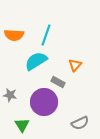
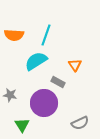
orange triangle: rotated 16 degrees counterclockwise
purple circle: moved 1 px down
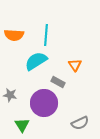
cyan line: rotated 15 degrees counterclockwise
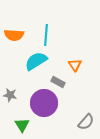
gray semicircle: moved 6 px right, 1 px up; rotated 24 degrees counterclockwise
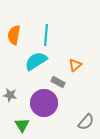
orange semicircle: rotated 96 degrees clockwise
orange triangle: rotated 24 degrees clockwise
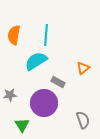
orange triangle: moved 8 px right, 3 px down
gray star: rotated 16 degrees counterclockwise
gray semicircle: moved 3 px left, 2 px up; rotated 60 degrees counterclockwise
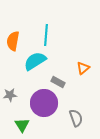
orange semicircle: moved 1 px left, 6 px down
cyan semicircle: moved 1 px left
gray semicircle: moved 7 px left, 2 px up
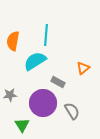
purple circle: moved 1 px left
gray semicircle: moved 4 px left, 7 px up; rotated 12 degrees counterclockwise
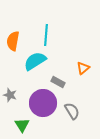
gray star: rotated 24 degrees clockwise
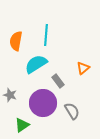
orange semicircle: moved 3 px right
cyan semicircle: moved 1 px right, 3 px down
gray rectangle: moved 1 px up; rotated 24 degrees clockwise
green triangle: rotated 28 degrees clockwise
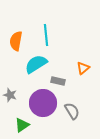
cyan line: rotated 10 degrees counterclockwise
gray rectangle: rotated 40 degrees counterclockwise
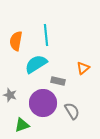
green triangle: rotated 14 degrees clockwise
